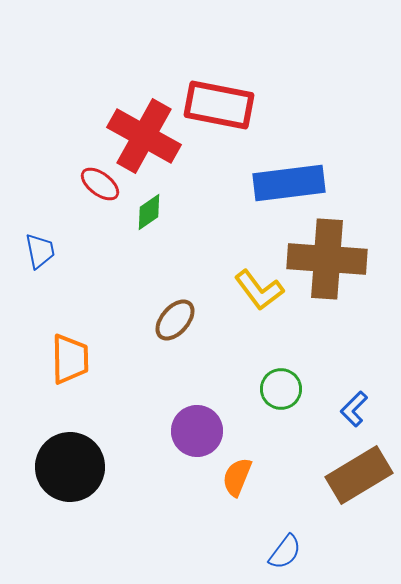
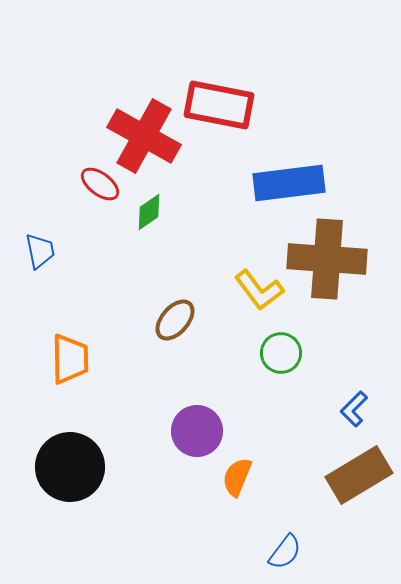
green circle: moved 36 px up
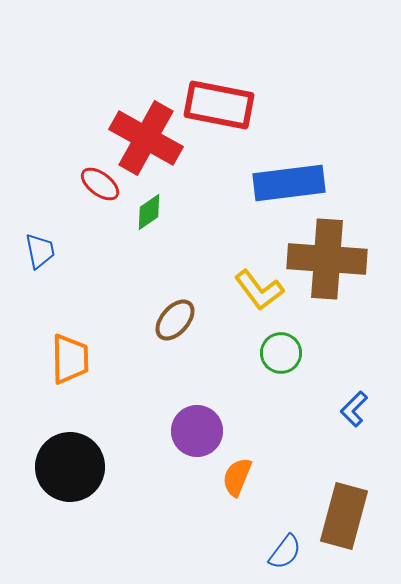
red cross: moved 2 px right, 2 px down
brown rectangle: moved 15 px left, 41 px down; rotated 44 degrees counterclockwise
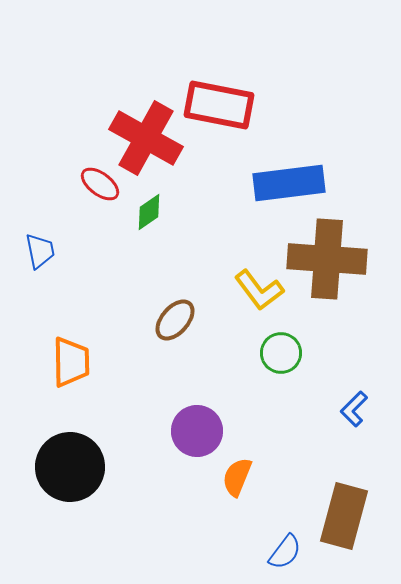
orange trapezoid: moved 1 px right, 3 px down
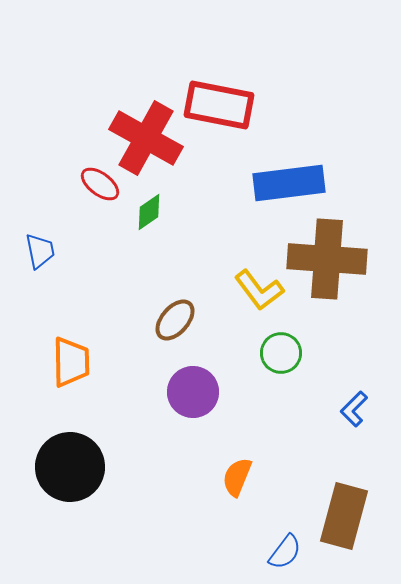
purple circle: moved 4 px left, 39 px up
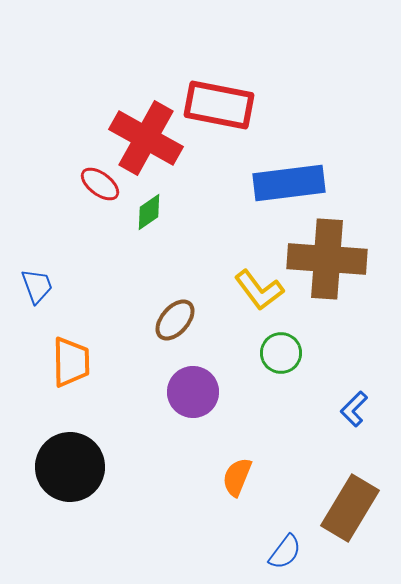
blue trapezoid: moved 3 px left, 35 px down; rotated 9 degrees counterclockwise
brown rectangle: moved 6 px right, 8 px up; rotated 16 degrees clockwise
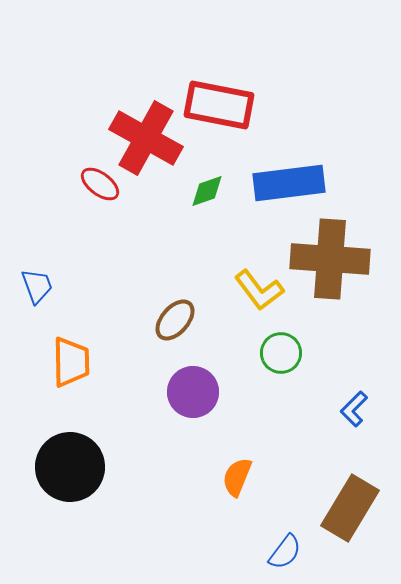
green diamond: moved 58 px right, 21 px up; rotated 15 degrees clockwise
brown cross: moved 3 px right
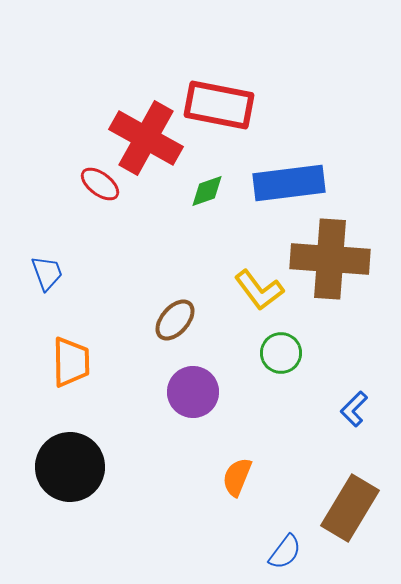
blue trapezoid: moved 10 px right, 13 px up
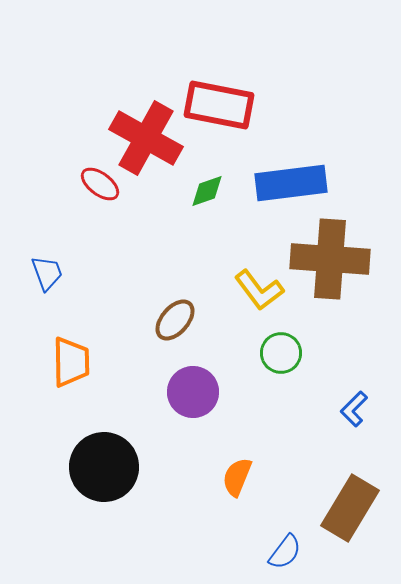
blue rectangle: moved 2 px right
black circle: moved 34 px right
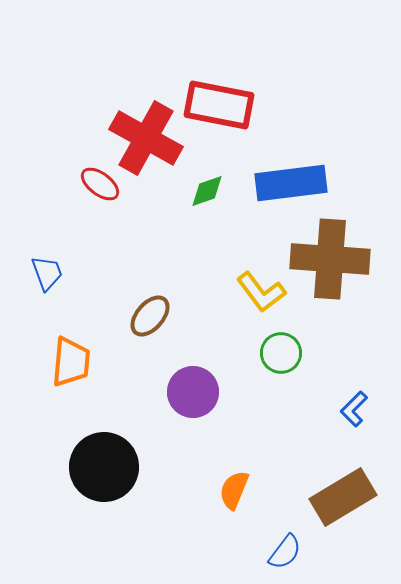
yellow L-shape: moved 2 px right, 2 px down
brown ellipse: moved 25 px left, 4 px up
orange trapezoid: rotated 6 degrees clockwise
orange semicircle: moved 3 px left, 13 px down
brown rectangle: moved 7 px left, 11 px up; rotated 28 degrees clockwise
